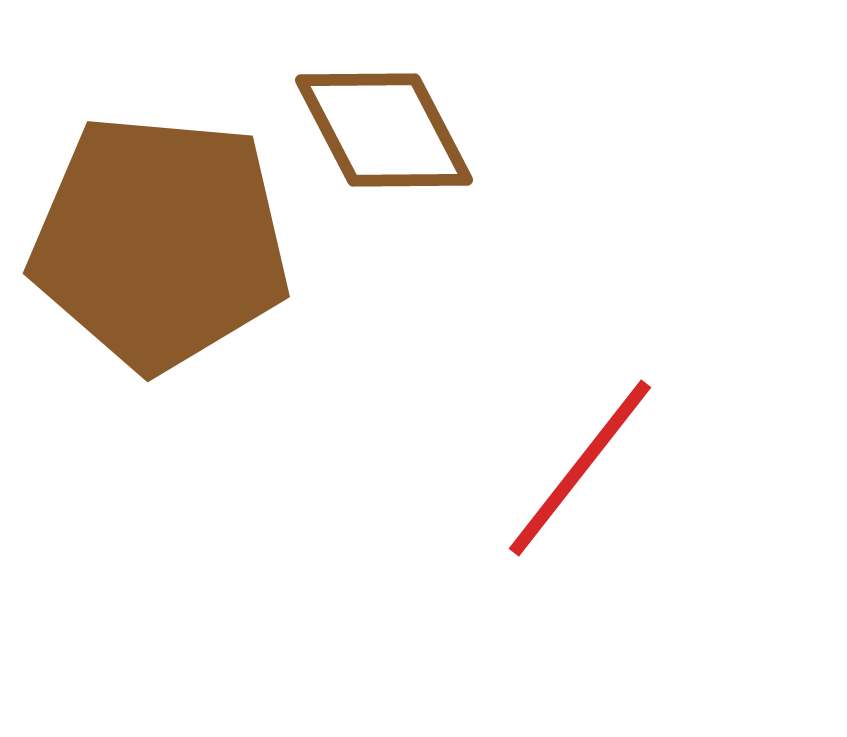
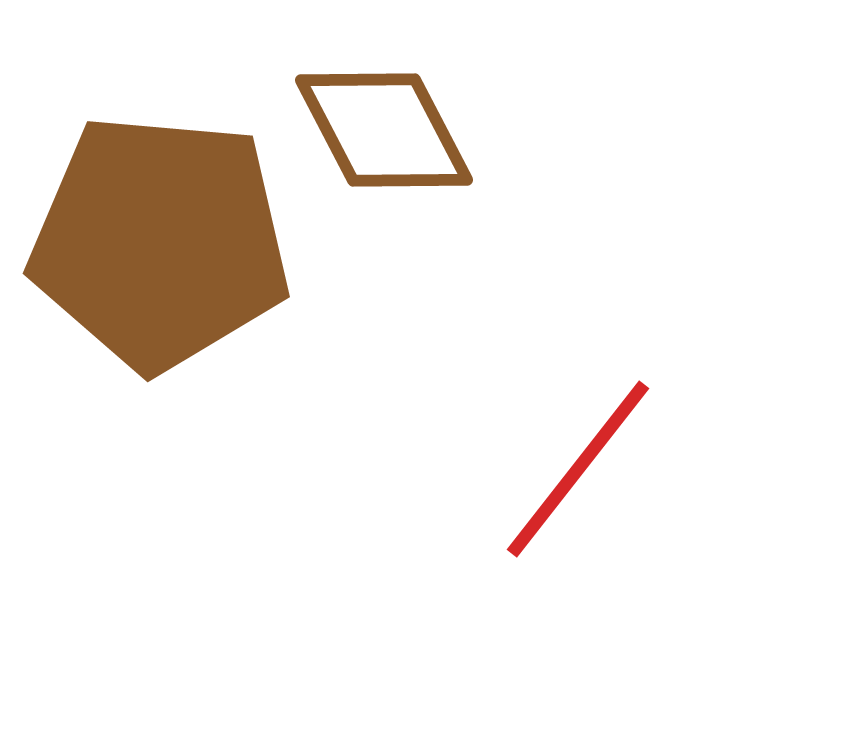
red line: moved 2 px left, 1 px down
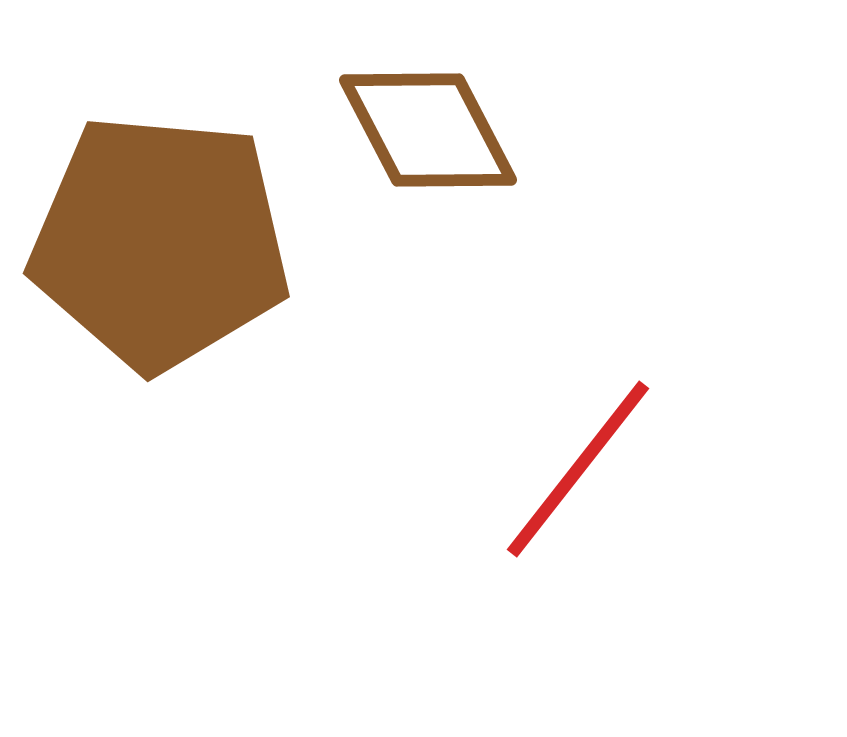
brown diamond: moved 44 px right
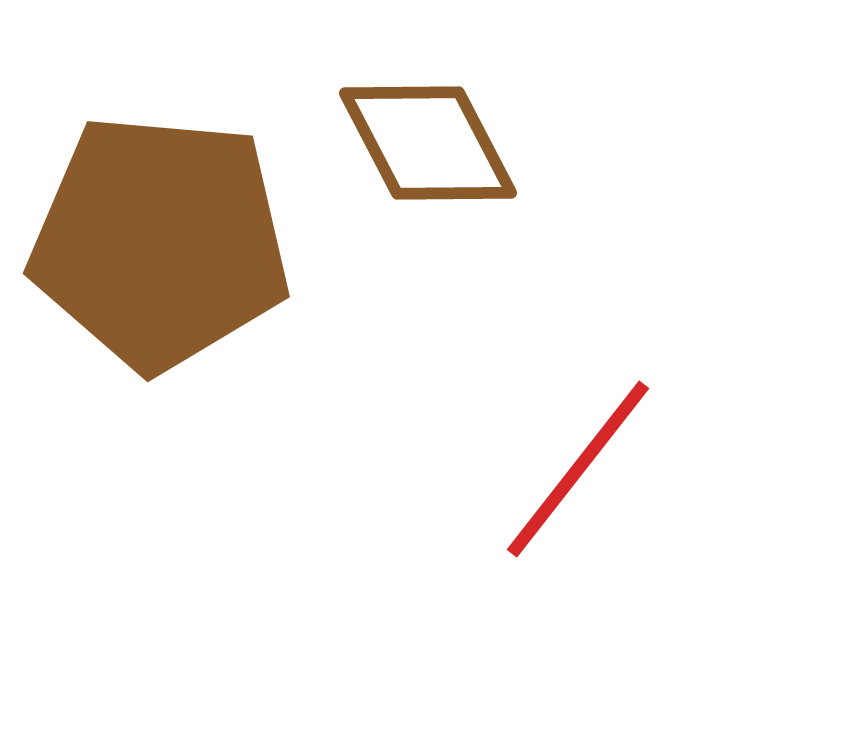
brown diamond: moved 13 px down
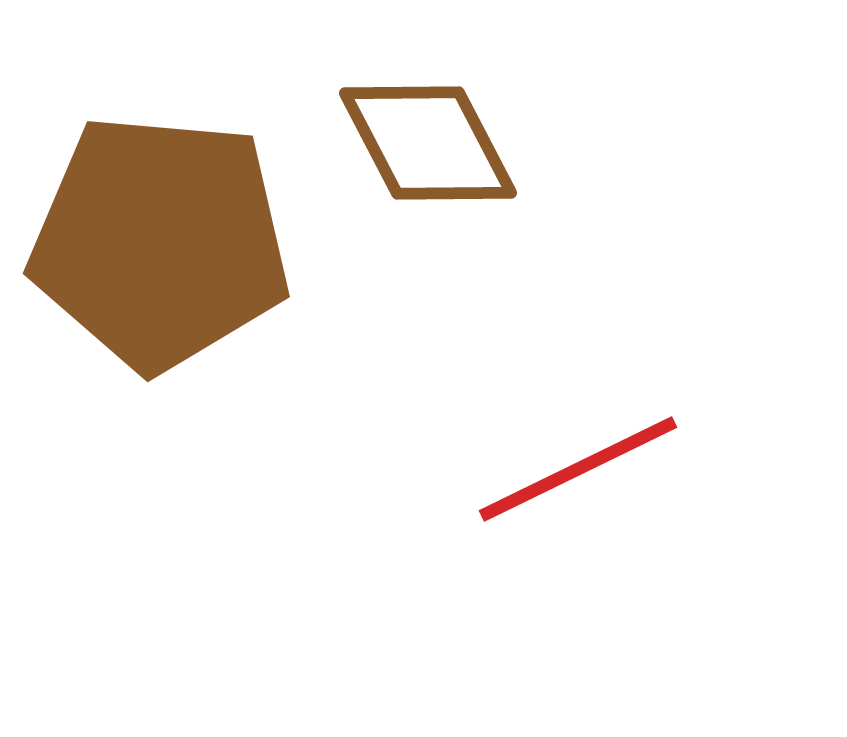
red line: rotated 26 degrees clockwise
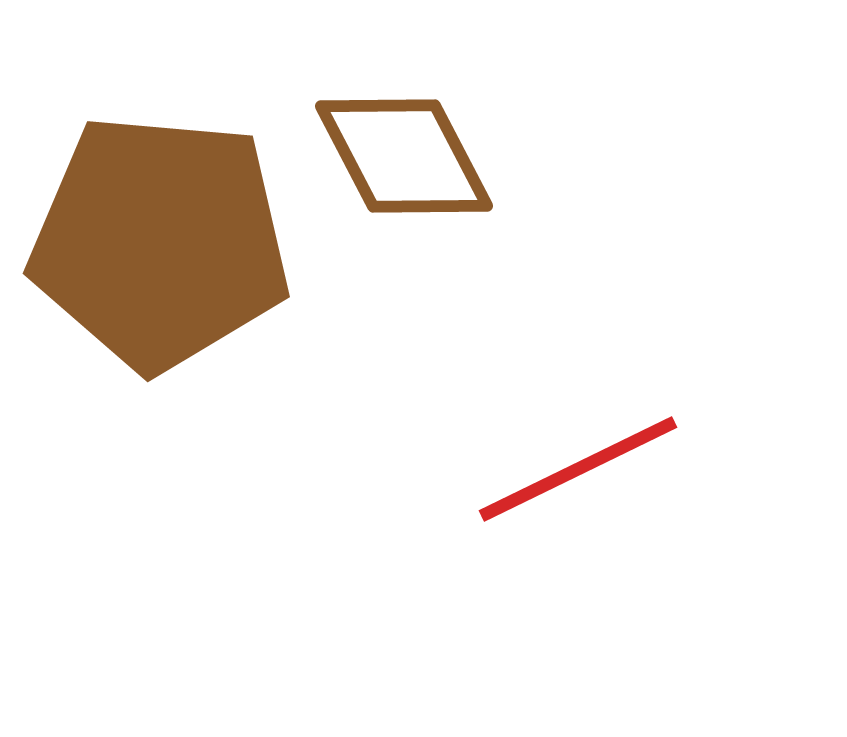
brown diamond: moved 24 px left, 13 px down
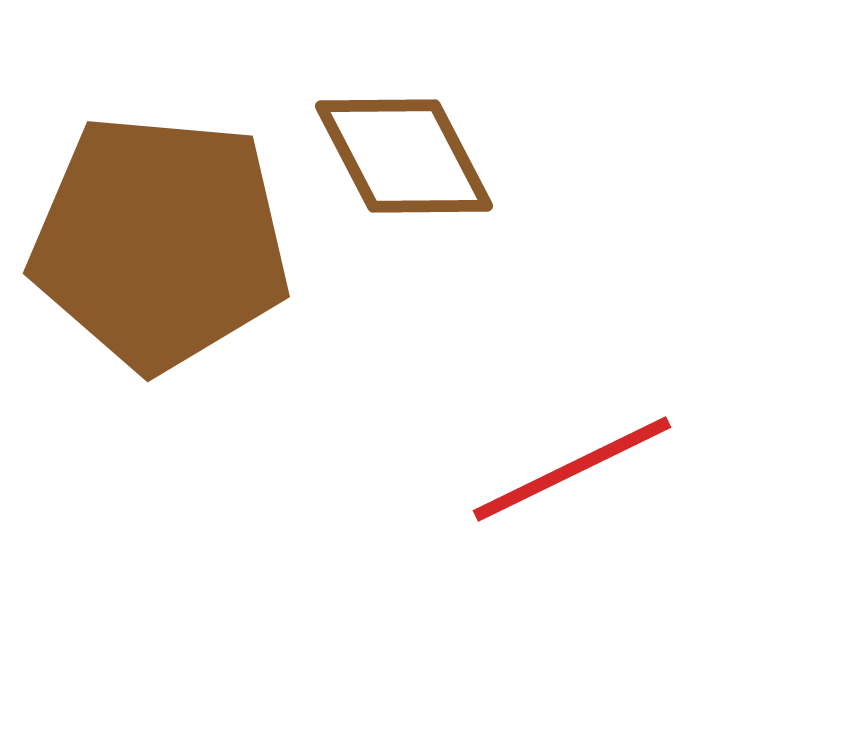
red line: moved 6 px left
